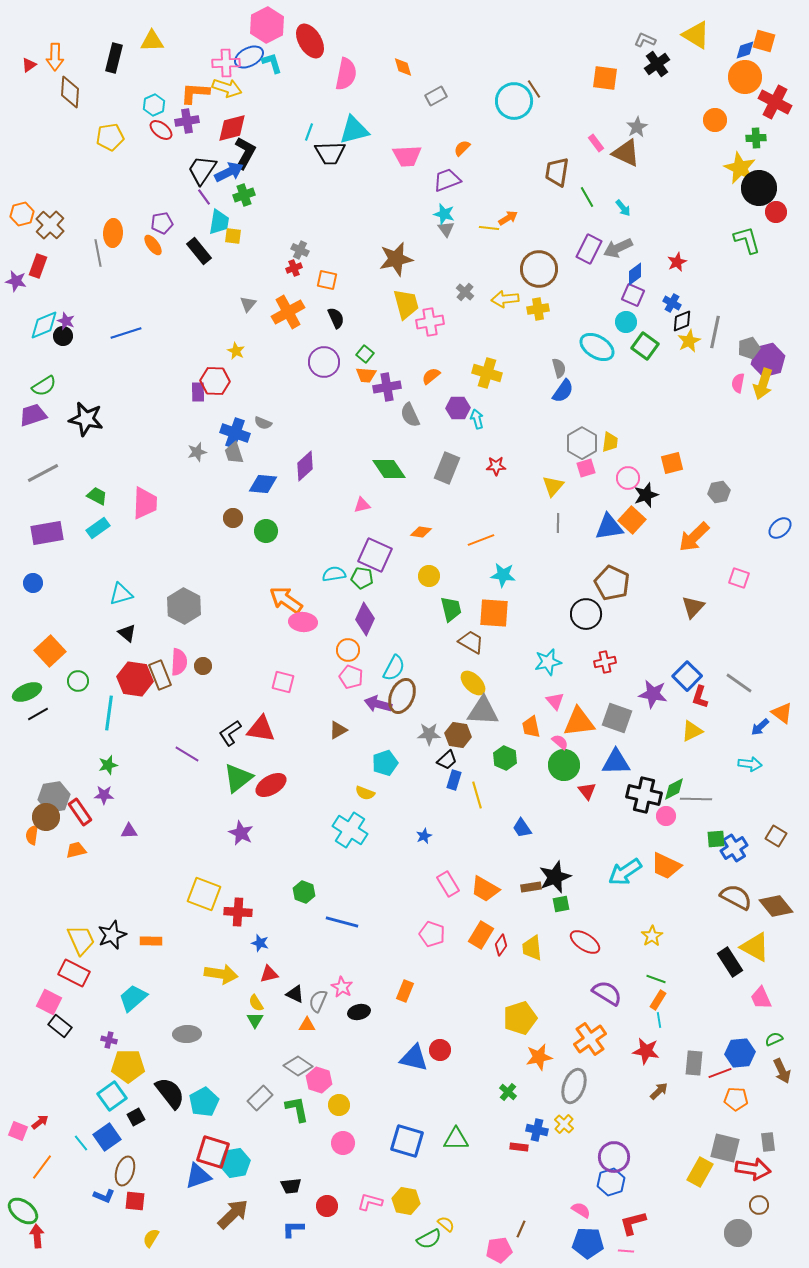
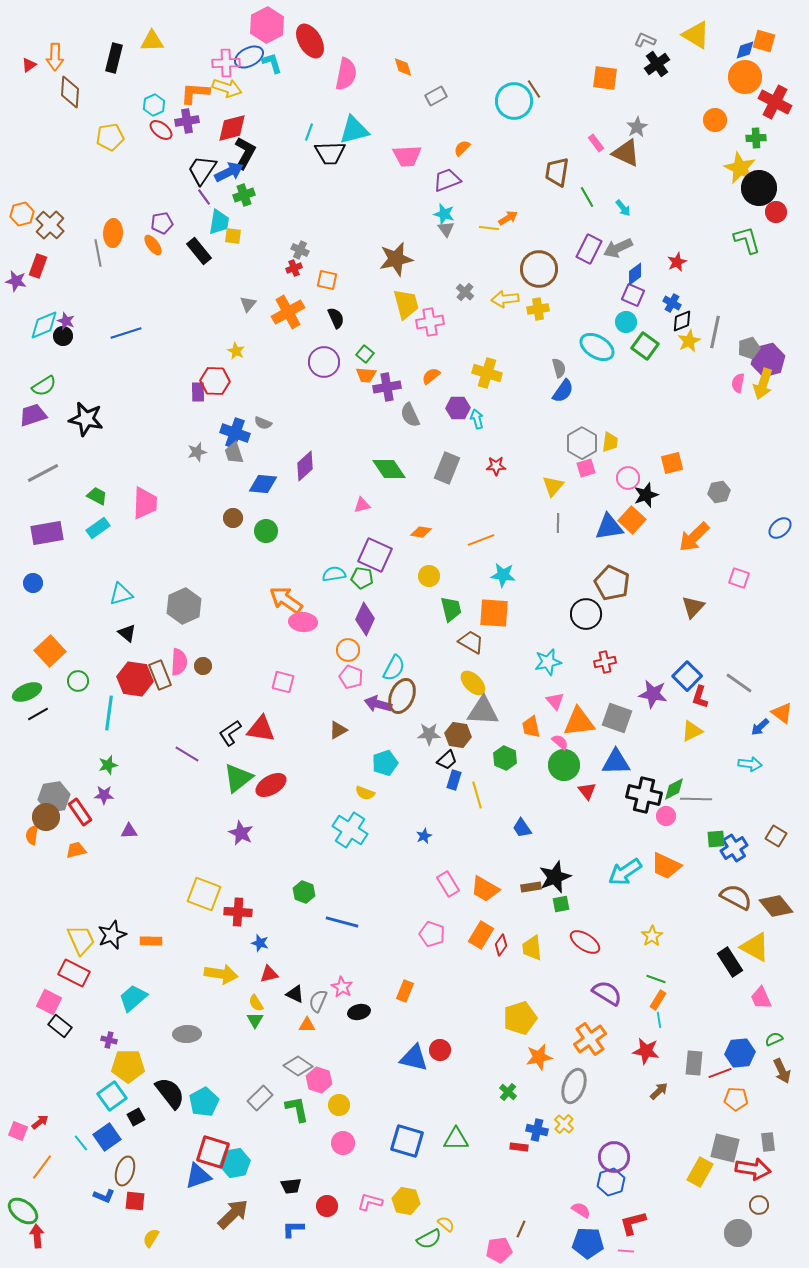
gray hexagon at (184, 606): rotated 8 degrees clockwise
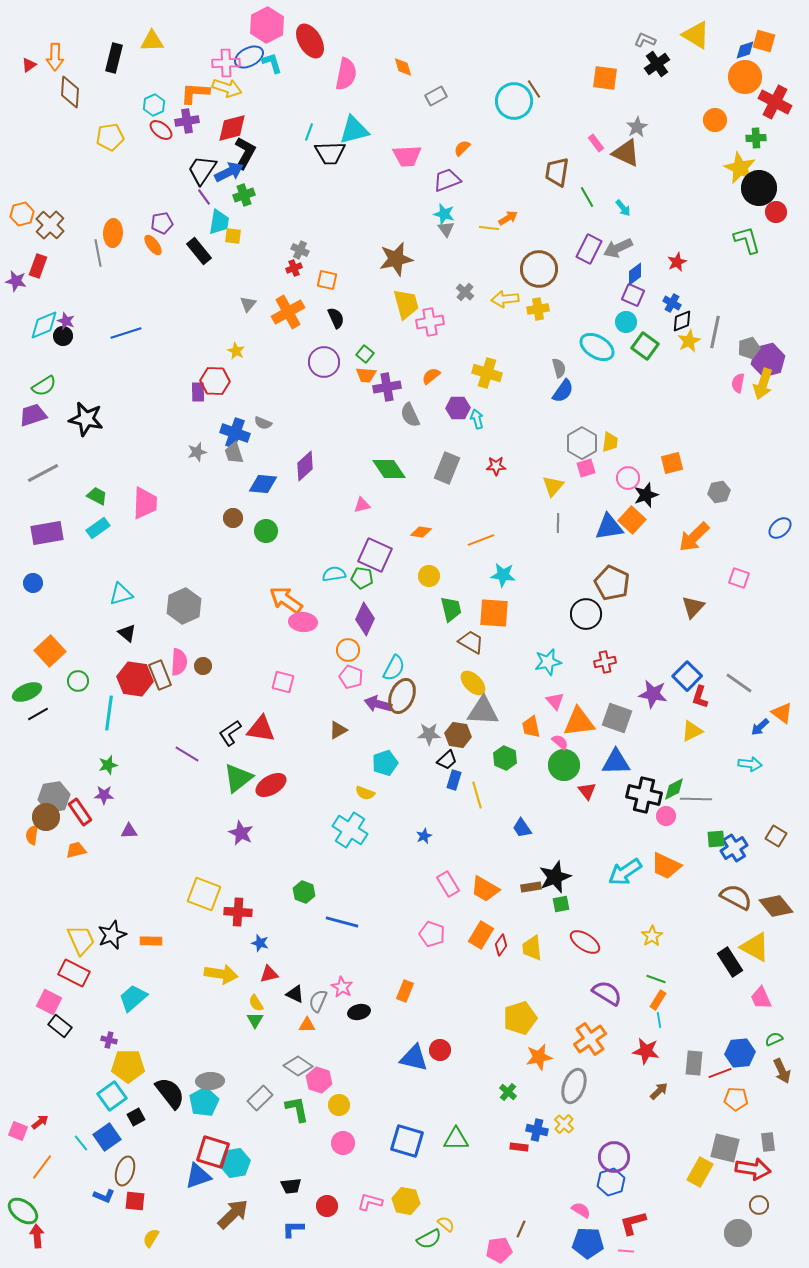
gray ellipse at (187, 1034): moved 23 px right, 47 px down
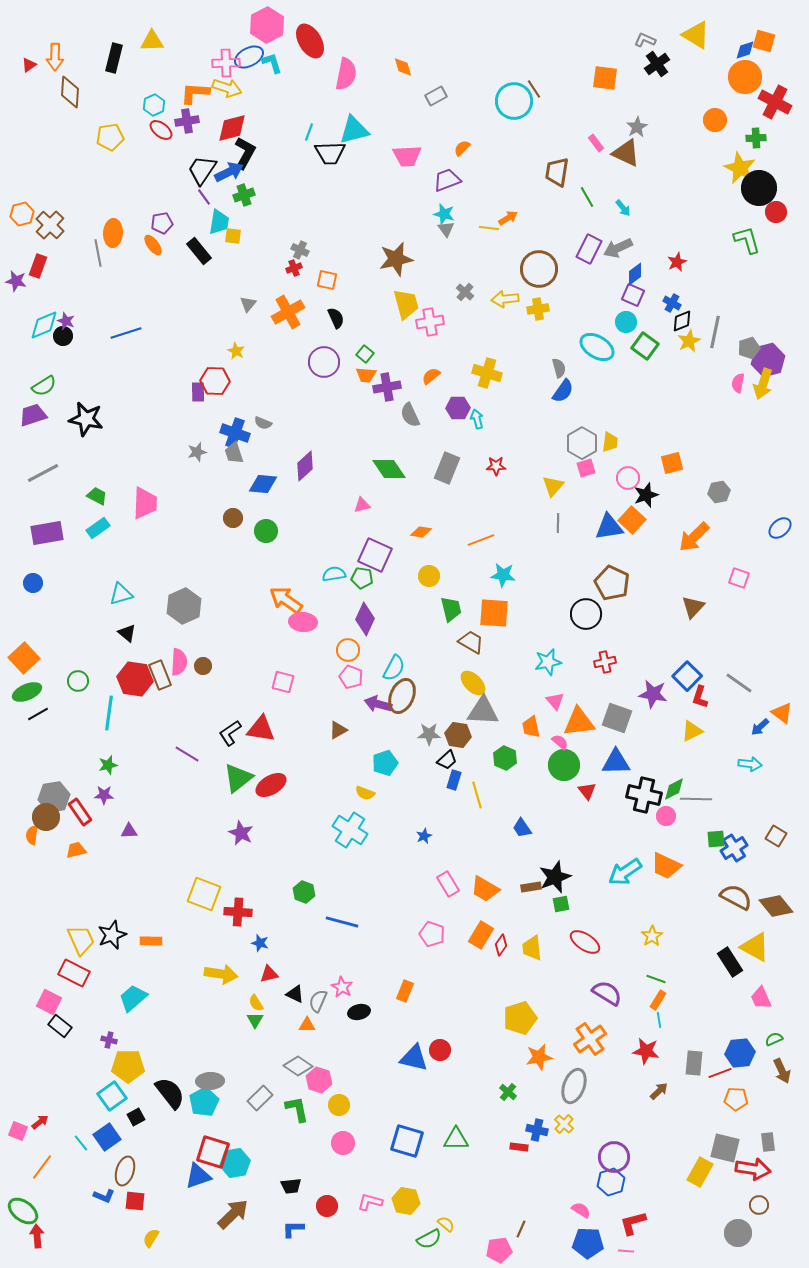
orange square at (50, 651): moved 26 px left, 7 px down
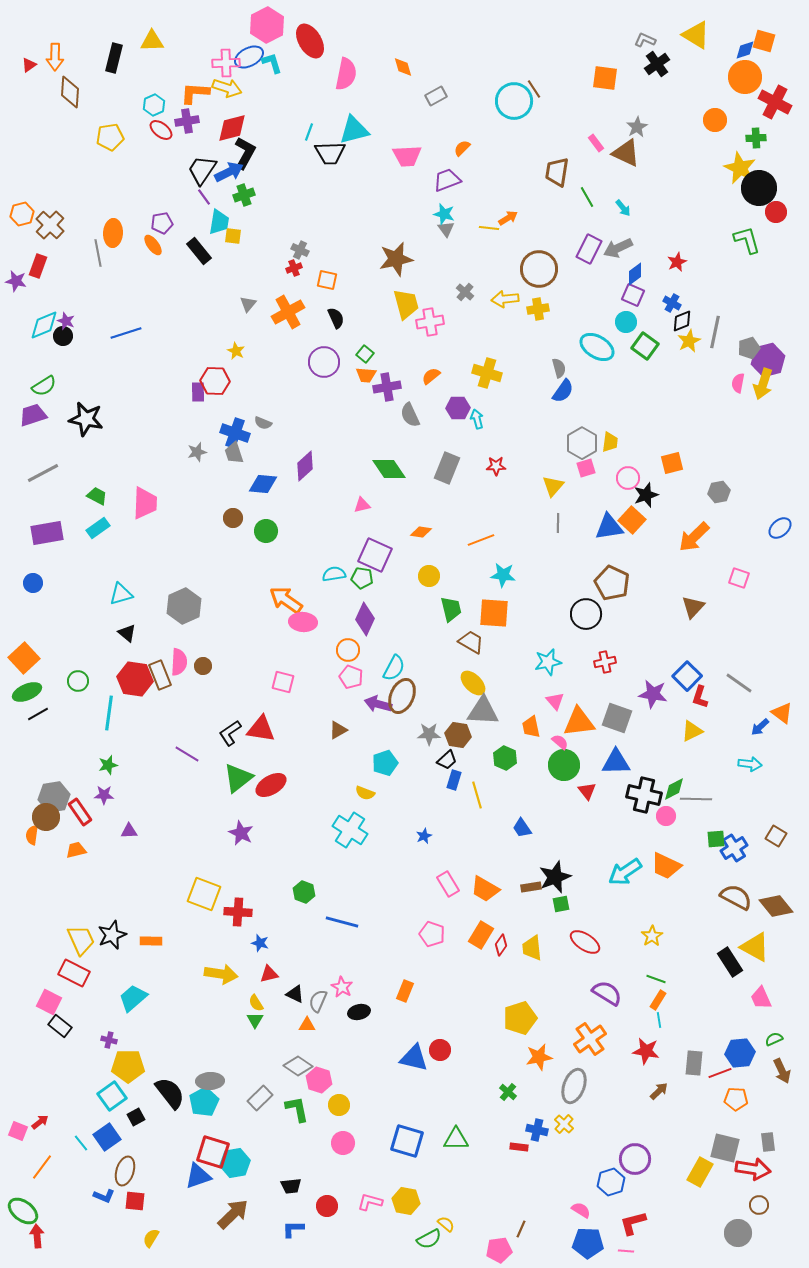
purple circle at (614, 1157): moved 21 px right, 2 px down
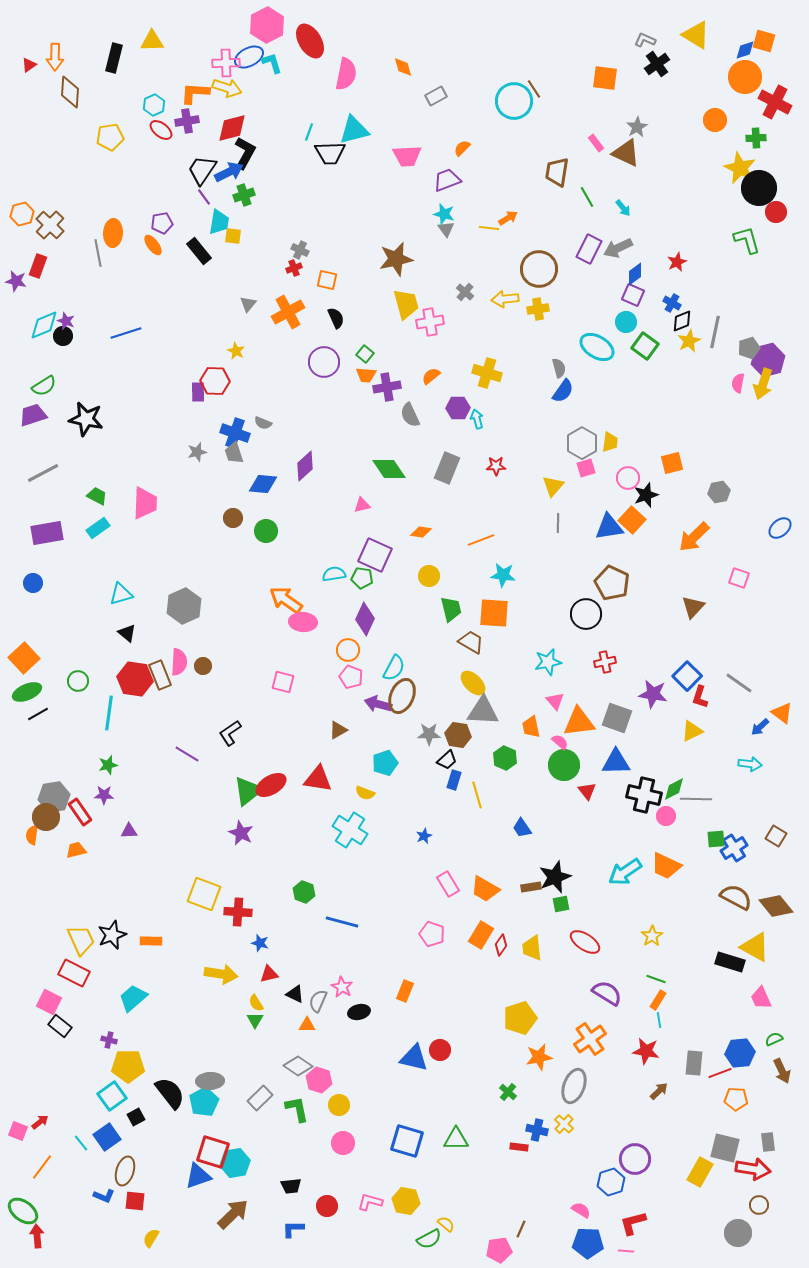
red triangle at (261, 729): moved 57 px right, 50 px down
green triangle at (238, 778): moved 10 px right, 13 px down
black rectangle at (730, 962): rotated 40 degrees counterclockwise
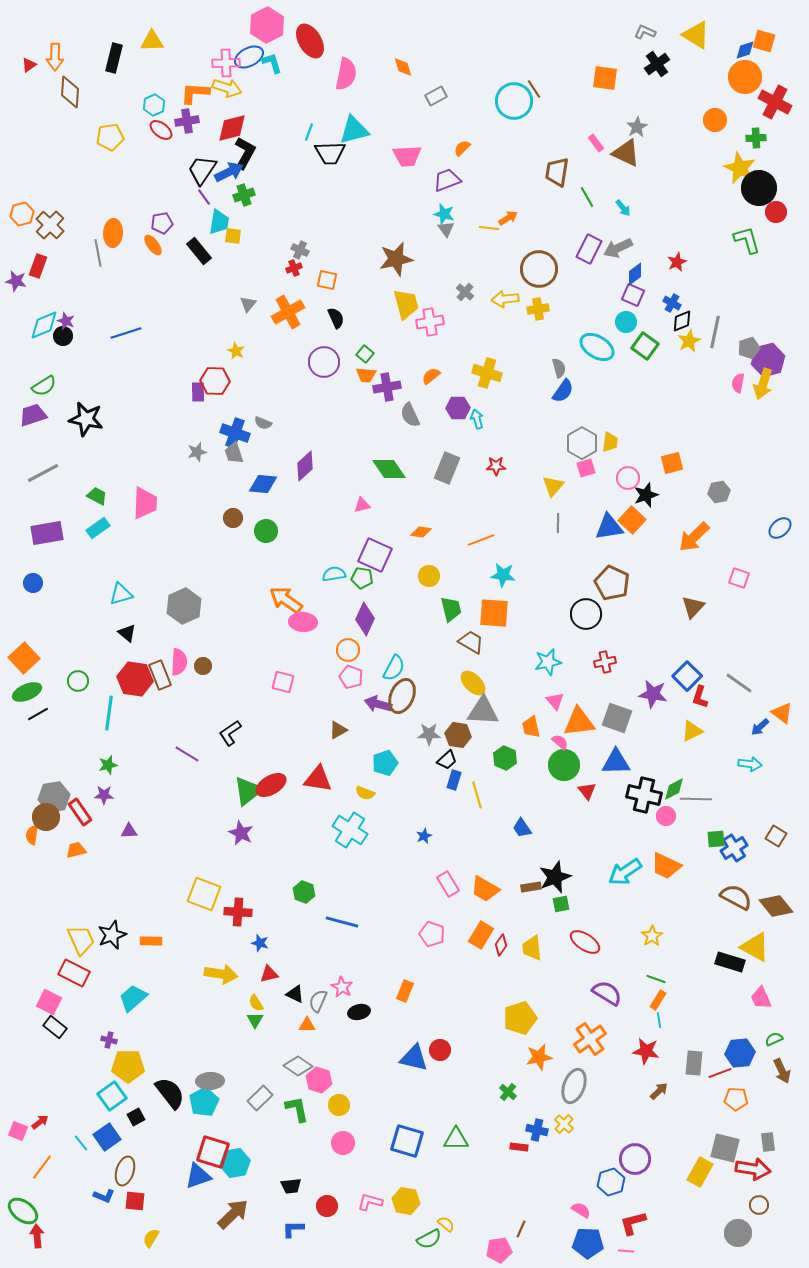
gray L-shape at (645, 40): moved 8 px up
black rectangle at (60, 1026): moved 5 px left, 1 px down
